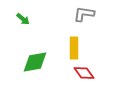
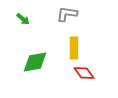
gray L-shape: moved 17 px left
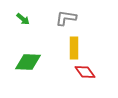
gray L-shape: moved 1 px left, 4 px down
green diamond: moved 7 px left; rotated 12 degrees clockwise
red diamond: moved 1 px right, 1 px up
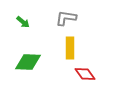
green arrow: moved 3 px down
yellow rectangle: moved 4 px left
red diamond: moved 2 px down
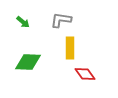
gray L-shape: moved 5 px left, 2 px down
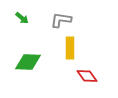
green arrow: moved 1 px left, 4 px up
red diamond: moved 2 px right, 2 px down
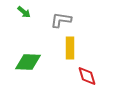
green arrow: moved 2 px right, 6 px up
red diamond: rotated 20 degrees clockwise
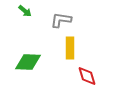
green arrow: moved 1 px right, 1 px up
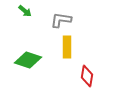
yellow rectangle: moved 3 px left, 1 px up
green diamond: moved 2 px up; rotated 16 degrees clockwise
red diamond: rotated 25 degrees clockwise
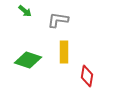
gray L-shape: moved 3 px left
yellow rectangle: moved 3 px left, 5 px down
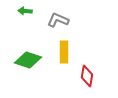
green arrow: rotated 144 degrees clockwise
gray L-shape: rotated 15 degrees clockwise
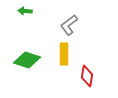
gray L-shape: moved 11 px right, 5 px down; rotated 60 degrees counterclockwise
yellow rectangle: moved 2 px down
green diamond: moved 1 px left
